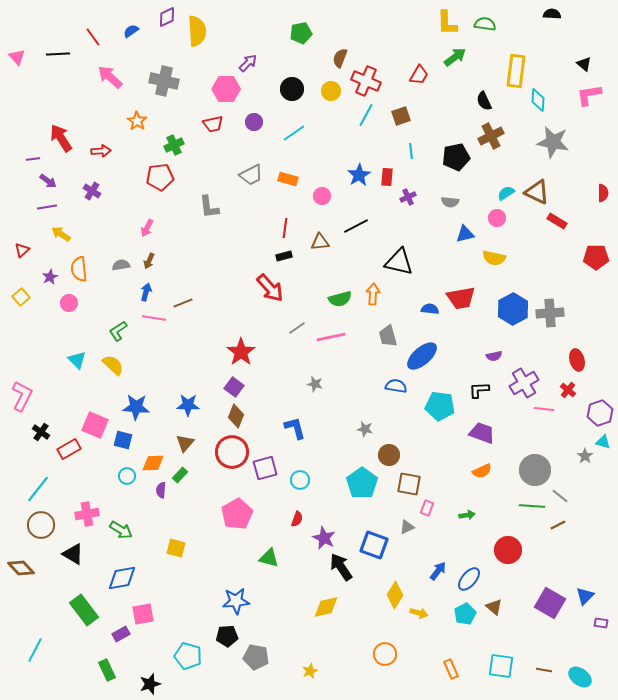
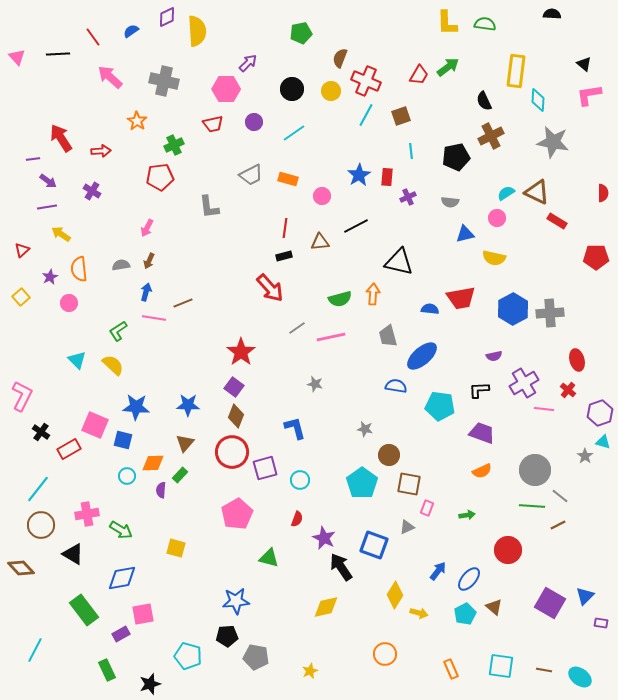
green arrow at (455, 57): moved 7 px left, 10 px down
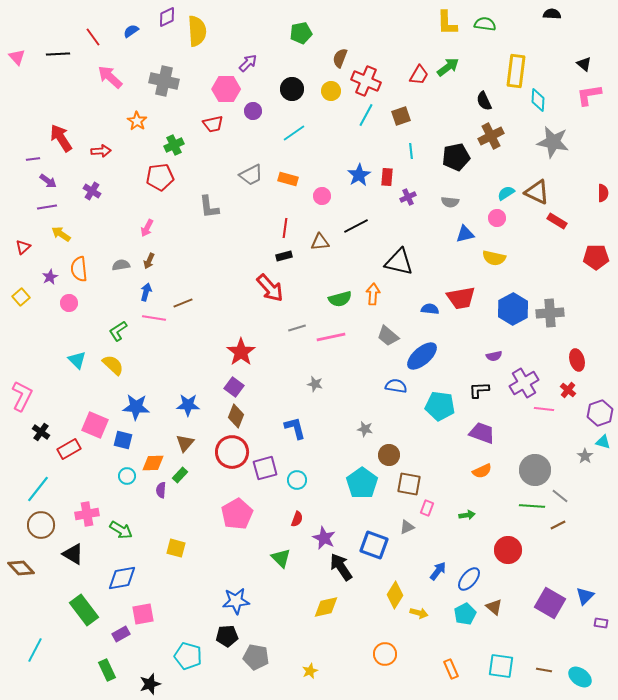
purple circle at (254, 122): moved 1 px left, 11 px up
red triangle at (22, 250): moved 1 px right, 3 px up
gray line at (297, 328): rotated 18 degrees clockwise
gray trapezoid at (388, 336): rotated 35 degrees counterclockwise
cyan circle at (300, 480): moved 3 px left
green triangle at (269, 558): moved 12 px right; rotated 30 degrees clockwise
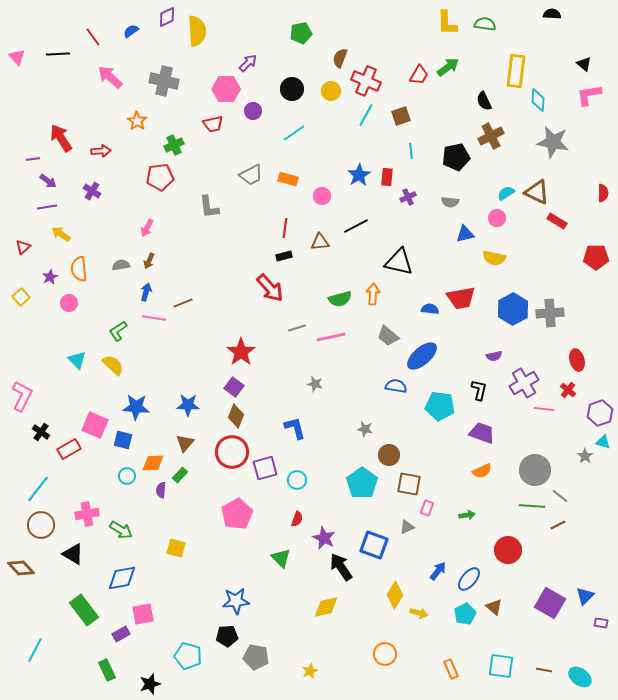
black L-shape at (479, 390): rotated 105 degrees clockwise
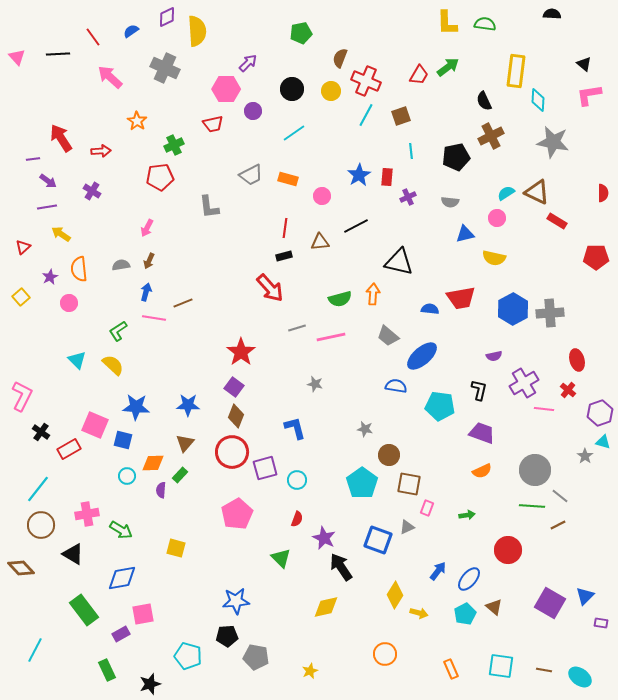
gray cross at (164, 81): moved 1 px right, 13 px up; rotated 12 degrees clockwise
blue square at (374, 545): moved 4 px right, 5 px up
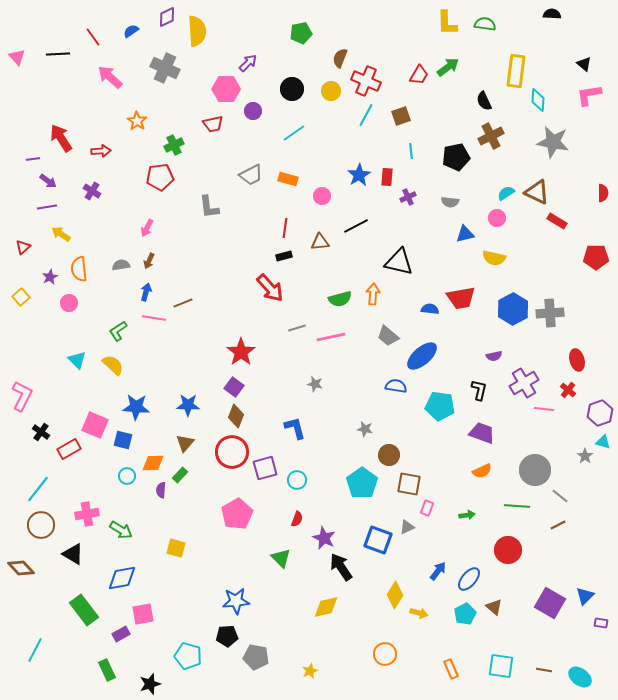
green line at (532, 506): moved 15 px left
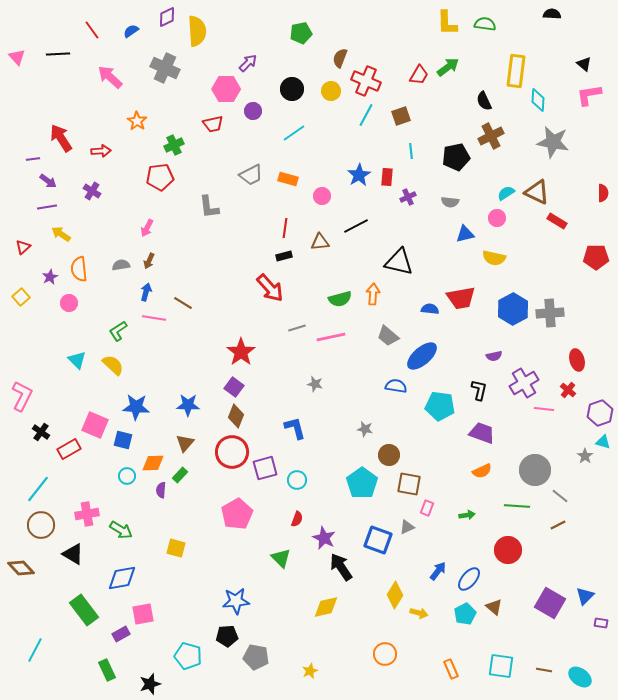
red line at (93, 37): moved 1 px left, 7 px up
brown line at (183, 303): rotated 54 degrees clockwise
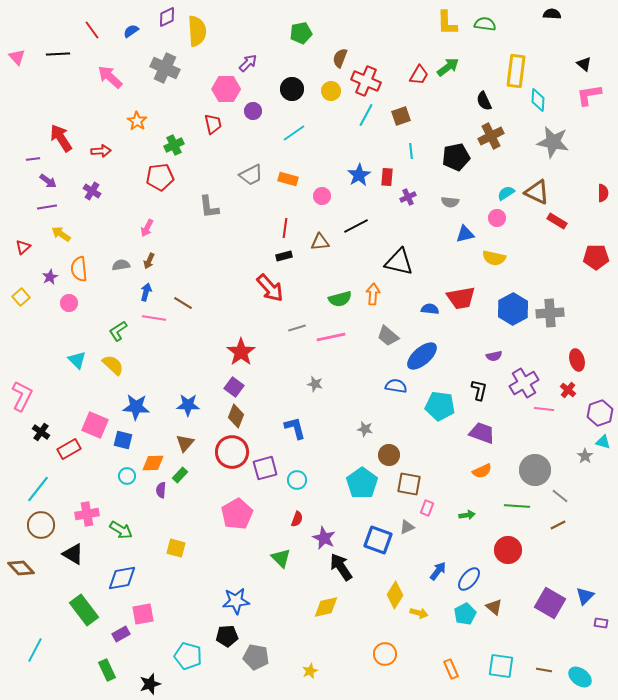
red trapezoid at (213, 124): rotated 90 degrees counterclockwise
